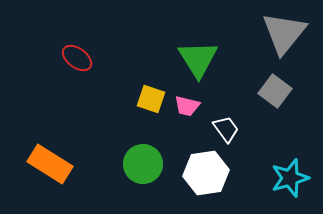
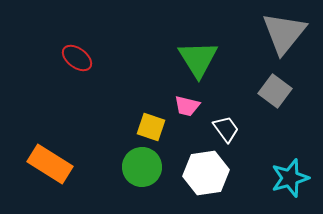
yellow square: moved 28 px down
green circle: moved 1 px left, 3 px down
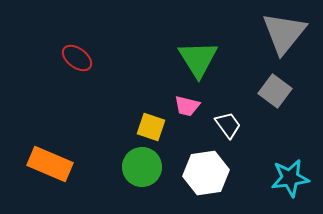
white trapezoid: moved 2 px right, 4 px up
orange rectangle: rotated 9 degrees counterclockwise
cyan star: rotated 9 degrees clockwise
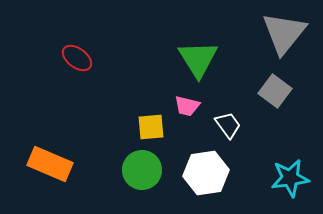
yellow square: rotated 24 degrees counterclockwise
green circle: moved 3 px down
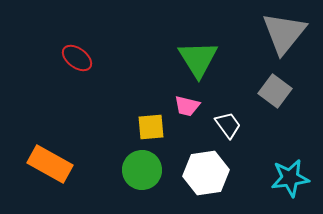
orange rectangle: rotated 6 degrees clockwise
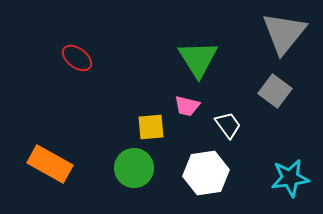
green circle: moved 8 px left, 2 px up
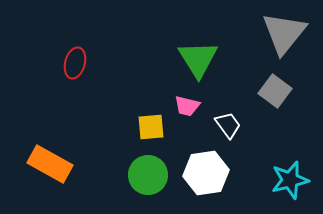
red ellipse: moved 2 px left, 5 px down; rotated 68 degrees clockwise
green circle: moved 14 px right, 7 px down
cyan star: moved 2 px down; rotated 6 degrees counterclockwise
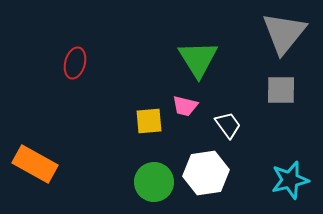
gray square: moved 6 px right, 1 px up; rotated 36 degrees counterclockwise
pink trapezoid: moved 2 px left
yellow square: moved 2 px left, 6 px up
orange rectangle: moved 15 px left
green circle: moved 6 px right, 7 px down
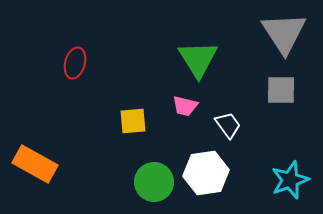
gray triangle: rotated 12 degrees counterclockwise
yellow square: moved 16 px left
cyan star: rotated 6 degrees counterclockwise
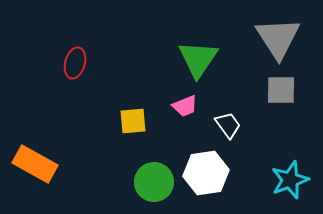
gray triangle: moved 6 px left, 5 px down
green triangle: rotated 6 degrees clockwise
pink trapezoid: rotated 36 degrees counterclockwise
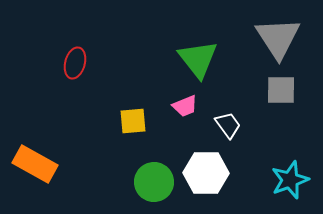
green triangle: rotated 12 degrees counterclockwise
white hexagon: rotated 9 degrees clockwise
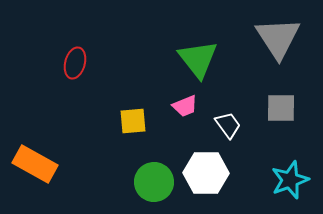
gray square: moved 18 px down
